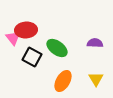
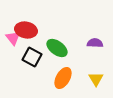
red ellipse: rotated 15 degrees clockwise
orange ellipse: moved 3 px up
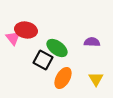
purple semicircle: moved 3 px left, 1 px up
black square: moved 11 px right, 3 px down
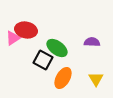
pink triangle: rotated 35 degrees clockwise
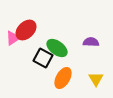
red ellipse: rotated 55 degrees counterclockwise
purple semicircle: moved 1 px left
black square: moved 2 px up
